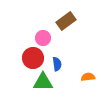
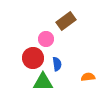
pink circle: moved 3 px right, 1 px down
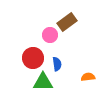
brown rectangle: moved 1 px right, 1 px down
pink circle: moved 4 px right, 4 px up
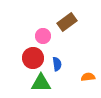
pink circle: moved 7 px left, 1 px down
green triangle: moved 2 px left, 1 px down
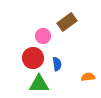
green triangle: moved 2 px left, 1 px down
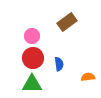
pink circle: moved 11 px left
blue semicircle: moved 2 px right
green triangle: moved 7 px left
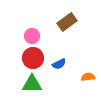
blue semicircle: rotated 72 degrees clockwise
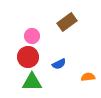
red circle: moved 5 px left, 1 px up
green triangle: moved 2 px up
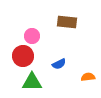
brown rectangle: rotated 42 degrees clockwise
red circle: moved 5 px left, 1 px up
